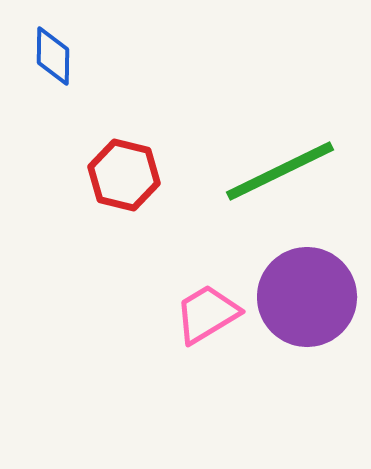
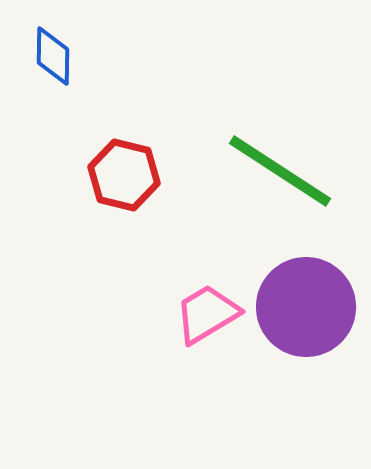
green line: rotated 59 degrees clockwise
purple circle: moved 1 px left, 10 px down
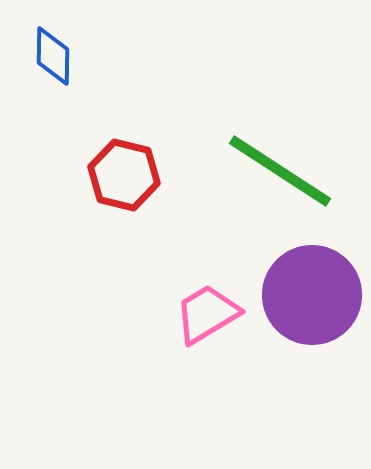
purple circle: moved 6 px right, 12 px up
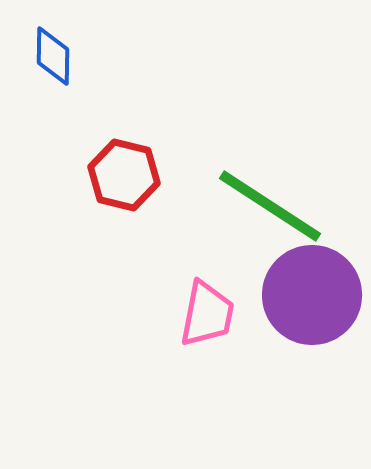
green line: moved 10 px left, 35 px down
pink trapezoid: rotated 132 degrees clockwise
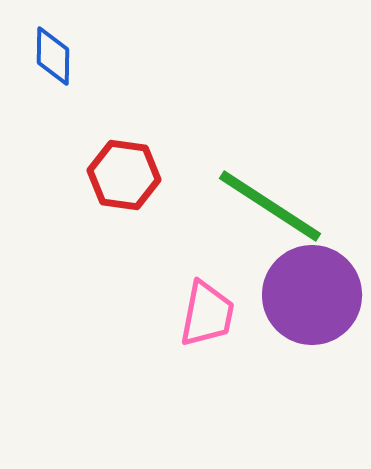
red hexagon: rotated 6 degrees counterclockwise
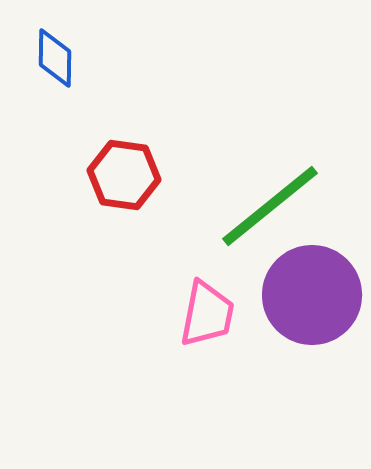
blue diamond: moved 2 px right, 2 px down
green line: rotated 72 degrees counterclockwise
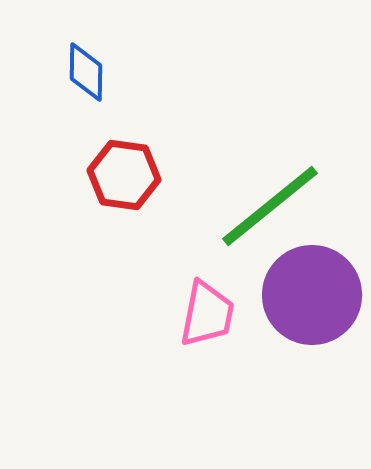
blue diamond: moved 31 px right, 14 px down
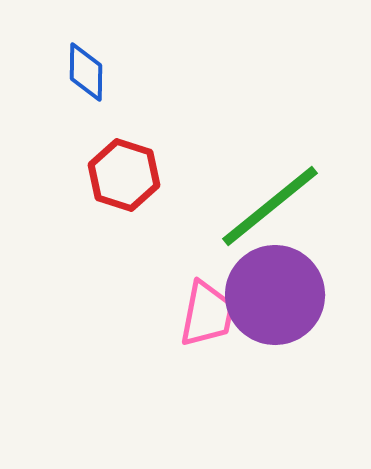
red hexagon: rotated 10 degrees clockwise
purple circle: moved 37 px left
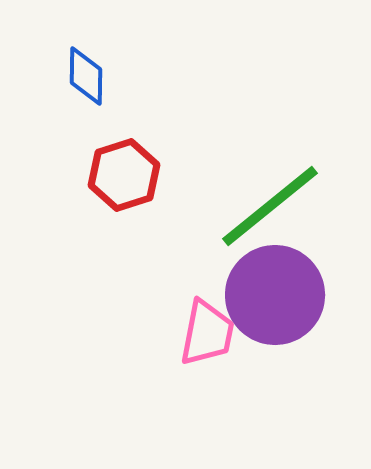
blue diamond: moved 4 px down
red hexagon: rotated 24 degrees clockwise
pink trapezoid: moved 19 px down
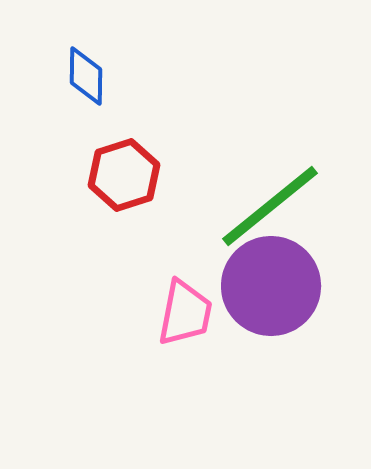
purple circle: moved 4 px left, 9 px up
pink trapezoid: moved 22 px left, 20 px up
